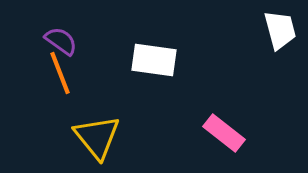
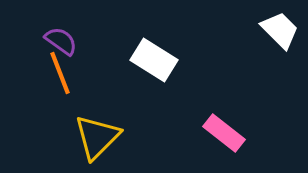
white trapezoid: rotated 30 degrees counterclockwise
white rectangle: rotated 24 degrees clockwise
yellow triangle: rotated 24 degrees clockwise
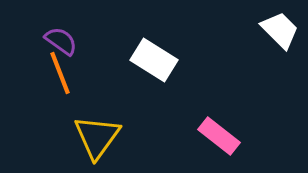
pink rectangle: moved 5 px left, 3 px down
yellow triangle: rotated 9 degrees counterclockwise
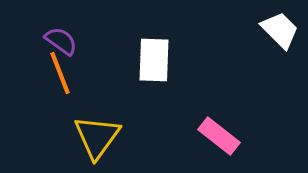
white rectangle: rotated 60 degrees clockwise
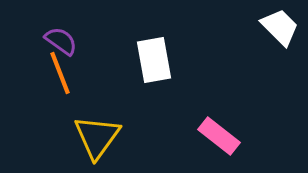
white trapezoid: moved 3 px up
white rectangle: rotated 12 degrees counterclockwise
